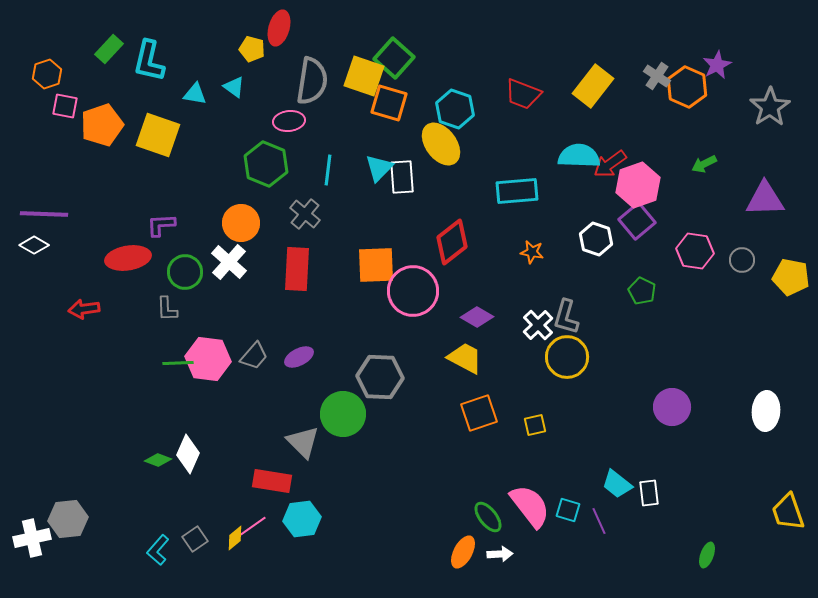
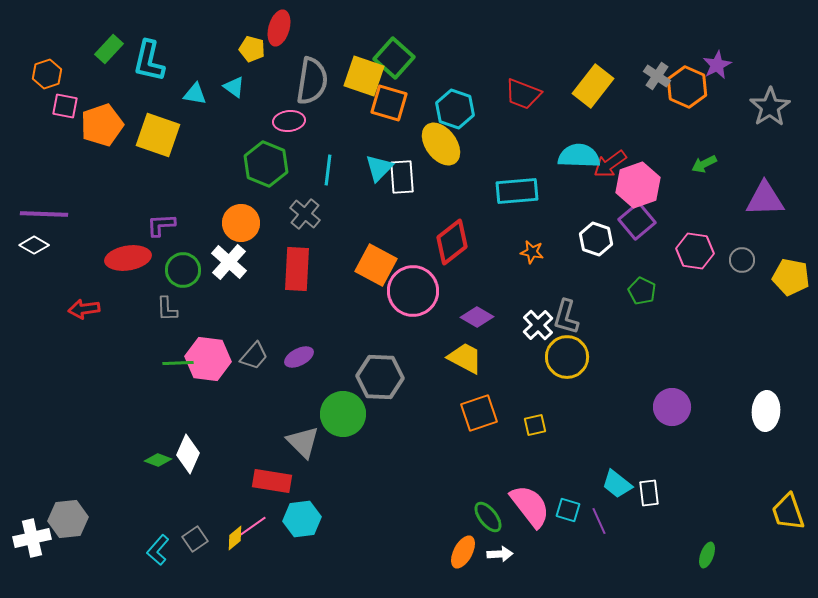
orange square at (376, 265): rotated 30 degrees clockwise
green circle at (185, 272): moved 2 px left, 2 px up
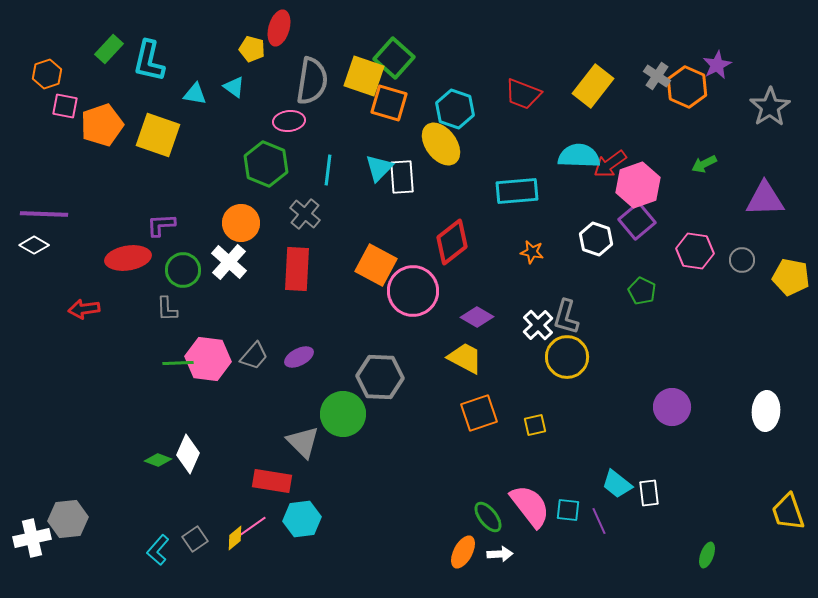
cyan square at (568, 510): rotated 10 degrees counterclockwise
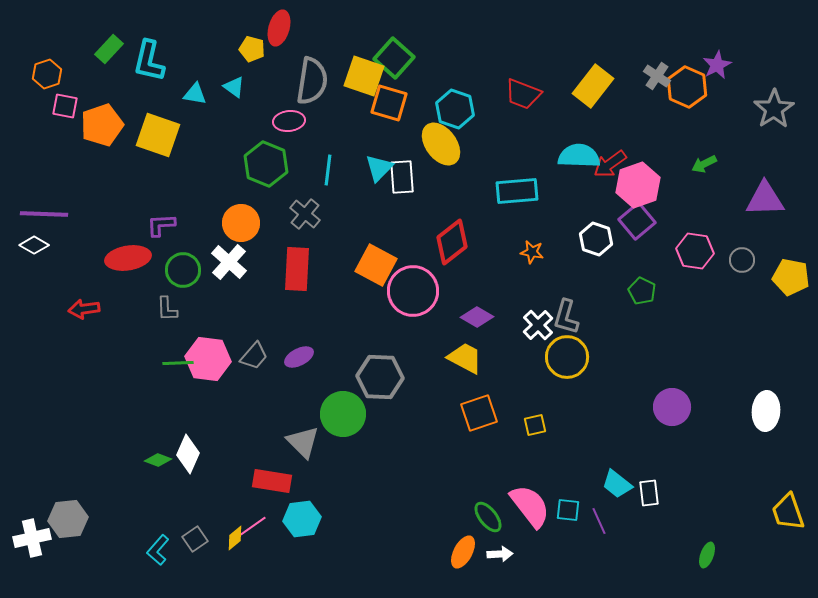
gray star at (770, 107): moved 4 px right, 2 px down
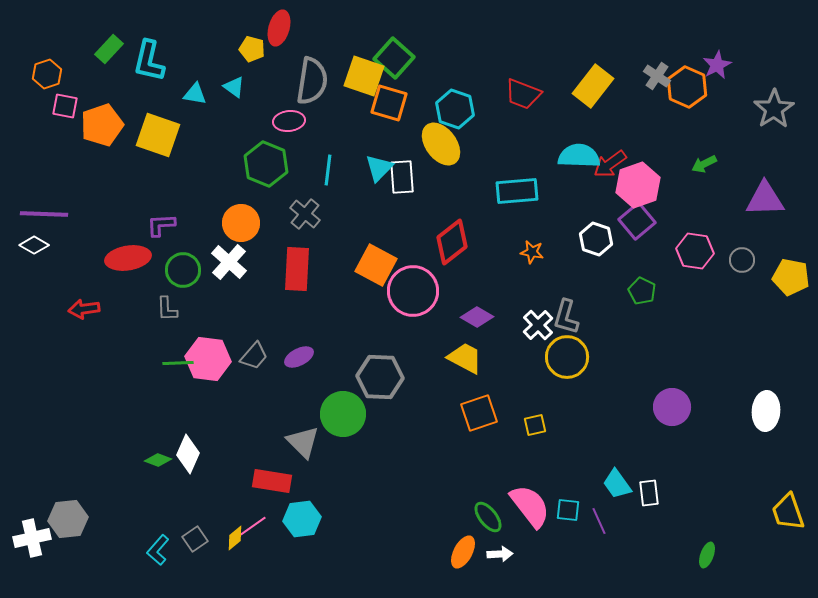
cyan trapezoid at (617, 484): rotated 16 degrees clockwise
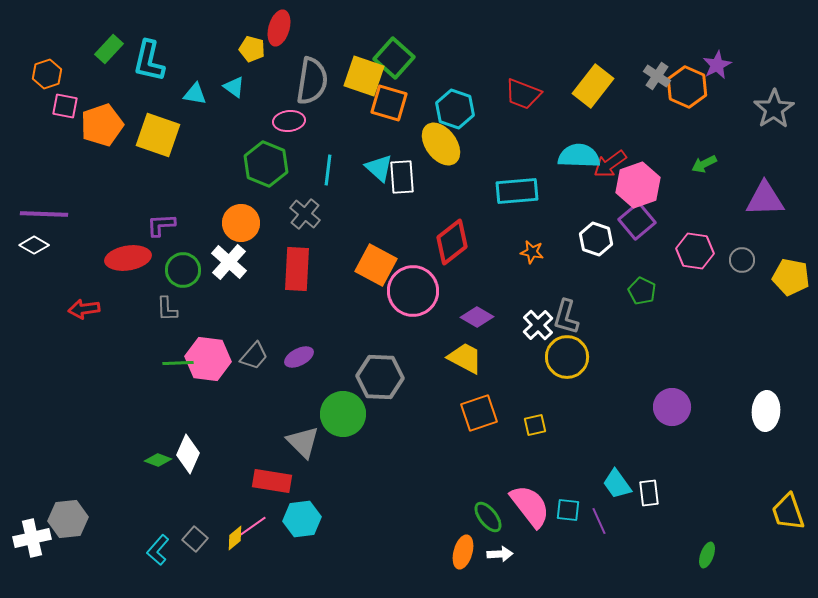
cyan triangle at (379, 168): rotated 32 degrees counterclockwise
gray square at (195, 539): rotated 15 degrees counterclockwise
orange ellipse at (463, 552): rotated 12 degrees counterclockwise
